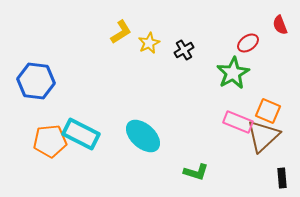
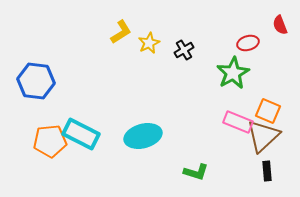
red ellipse: rotated 20 degrees clockwise
cyan ellipse: rotated 57 degrees counterclockwise
black rectangle: moved 15 px left, 7 px up
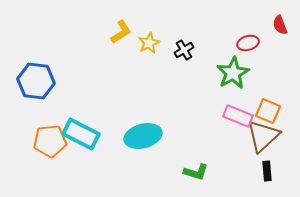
pink rectangle: moved 6 px up
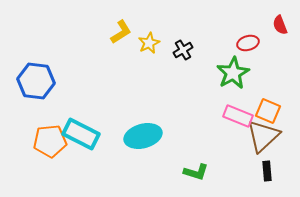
black cross: moved 1 px left
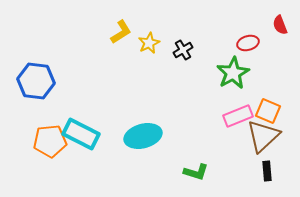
pink rectangle: rotated 44 degrees counterclockwise
